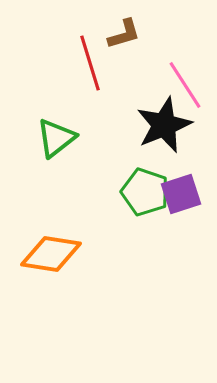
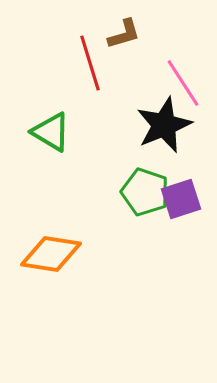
pink line: moved 2 px left, 2 px up
green triangle: moved 5 px left, 6 px up; rotated 51 degrees counterclockwise
purple square: moved 5 px down
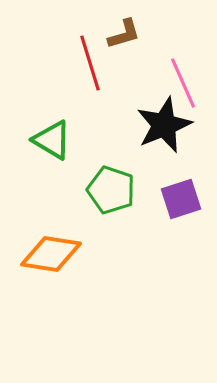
pink line: rotated 9 degrees clockwise
green triangle: moved 1 px right, 8 px down
green pentagon: moved 34 px left, 2 px up
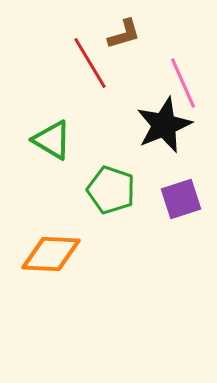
red line: rotated 14 degrees counterclockwise
orange diamond: rotated 6 degrees counterclockwise
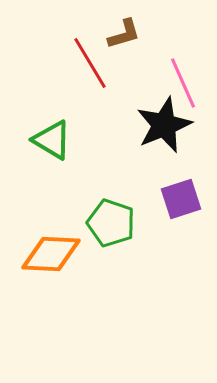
green pentagon: moved 33 px down
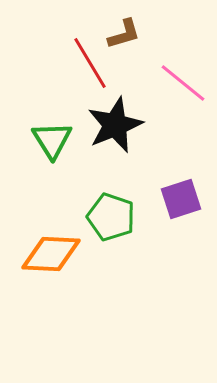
pink line: rotated 27 degrees counterclockwise
black star: moved 49 px left
green triangle: rotated 27 degrees clockwise
green pentagon: moved 6 px up
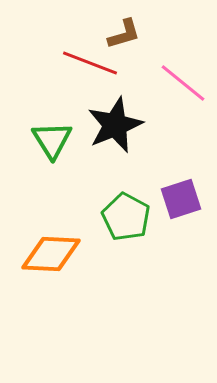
red line: rotated 38 degrees counterclockwise
green pentagon: moved 15 px right; rotated 9 degrees clockwise
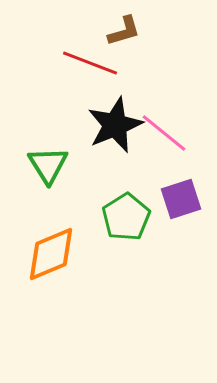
brown L-shape: moved 3 px up
pink line: moved 19 px left, 50 px down
green triangle: moved 4 px left, 25 px down
green pentagon: rotated 12 degrees clockwise
orange diamond: rotated 26 degrees counterclockwise
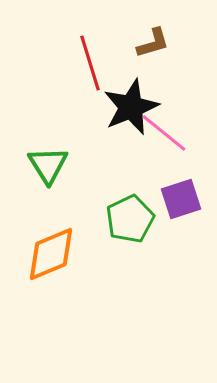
brown L-shape: moved 29 px right, 12 px down
red line: rotated 52 degrees clockwise
black star: moved 16 px right, 18 px up
green pentagon: moved 4 px right, 2 px down; rotated 6 degrees clockwise
